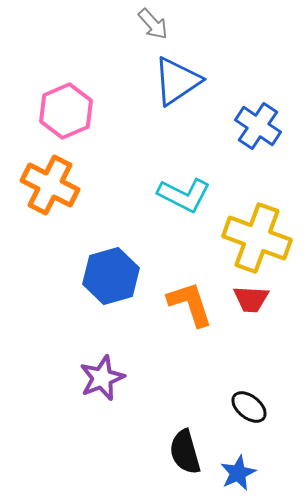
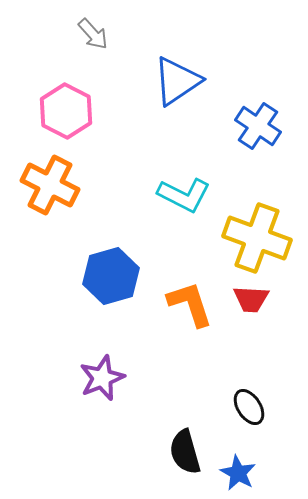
gray arrow: moved 60 px left, 10 px down
pink hexagon: rotated 10 degrees counterclockwise
black ellipse: rotated 18 degrees clockwise
blue star: rotated 18 degrees counterclockwise
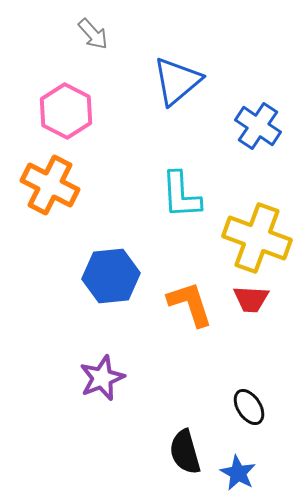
blue triangle: rotated 6 degrees counterclockwise
cyan L-shape: moved 3 px left; rotated 60 degrees clockwise
blue hexagon: rotated 10 degrees clockwise
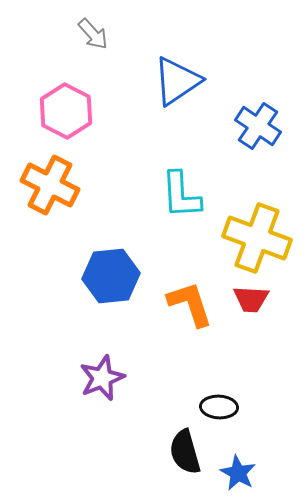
blue triangle: rotated 6 degrees clockwise
black ellipse: moved 30 px left; rotated 54 degrees counterclockwise
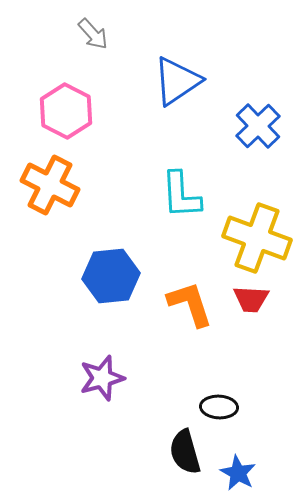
blue cross: rotated 12 degrees clockwise
purple star: rotated 6 degrees clockwise
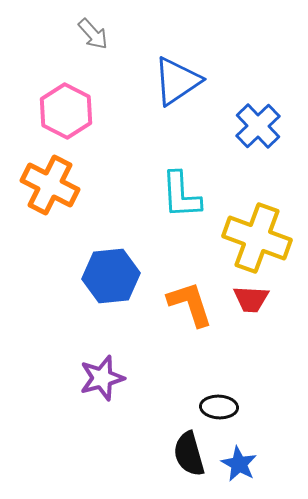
black semicircle: moved 4 px right, 2 px down
blue star: moved 1 px right, 9 px up
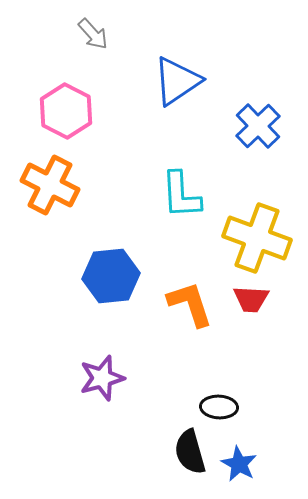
black semicircle: moved 1 px right, 2 px up
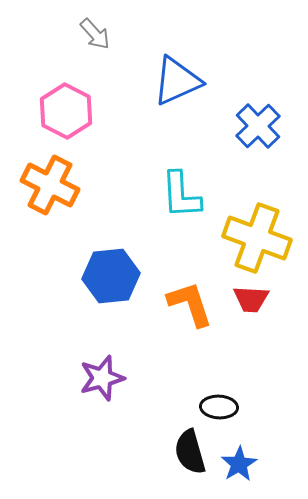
gray arrow: moved 2 px right
blue triangle: rotated 10 degrees clockwise
blue star: rotated 12 degrees clockwise
